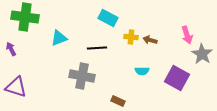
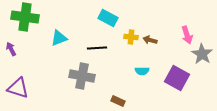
purple triangle: moved 2 px right, 1 px down
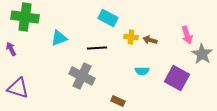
gray cross: rotated 15 degrees clockwise
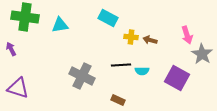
cyan triangle: moved 1 px right, 13 px up; rotated 12 degrees clockwise
black line: moved 24 px right, 17 px down
brown rectangle: moved 1 px up
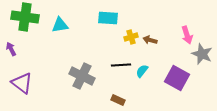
cyan rectangle: rotated 24 degrees counterclockwise
yellow cross: rotated 24 degrees counterclockwise
gray star: rotated 10 degrees counterclockwise
cyan semicircle: rotated 128 degrees clockwise
purple triangle: moved 4 px right, 5 px up; rotated 20 degrees clockwise
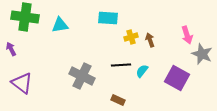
brown arrow: rotated 56 degrees clockwise
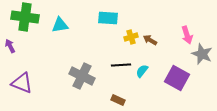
brown arrow: rotated 40 degrees counterclockwise
purple arrow: moved 1 px left, 3 px up
purple triangle: rotated 15 degrees counterclockwise
